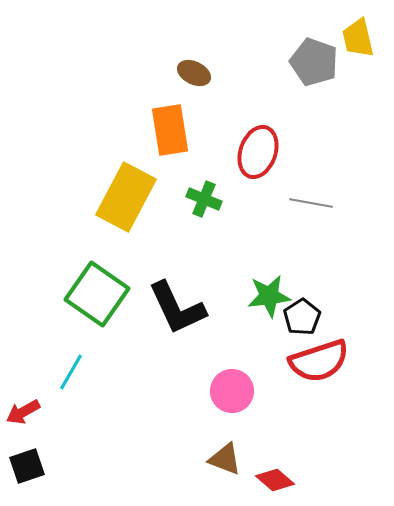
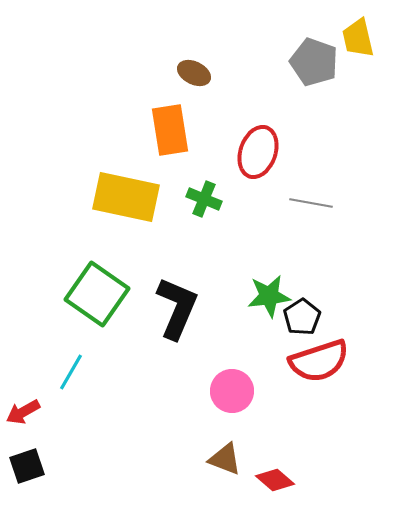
yellow rectangle: rotated 74 degrees clockwise
black L-shape: rotated 132 degrees counterclockwise
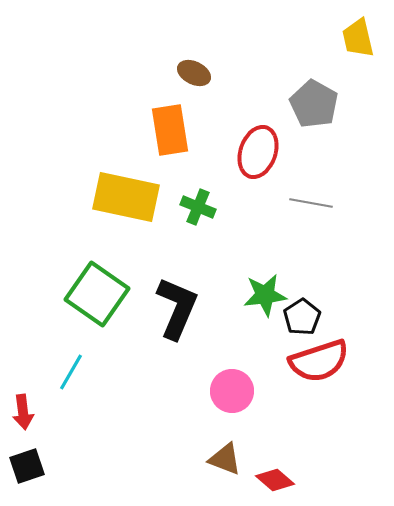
gray pentagon: moved 42 px down; rotated 9 degrees clockwise
green cross: moved 6 px left, 8 px down
green star: moved 4 px left, 1 px up
red arrow: rotated 68 degrees counterclockwise
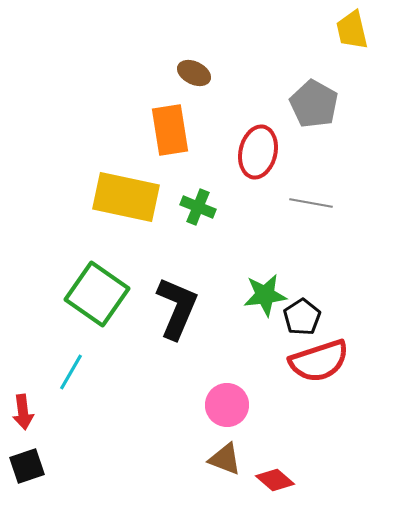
yellow trapezoid: moved 6 px left, 8 px up
red ellipse: rotated 6 degrees counterclockwise
pink circle: moved 5 px left, 14 px down
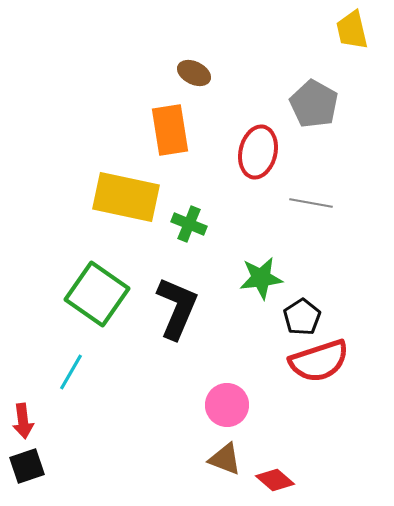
green cross: moved 9 px left, 17 px down
green star: moved 4 px left, 17 px up
red arrow: moved 9 px down
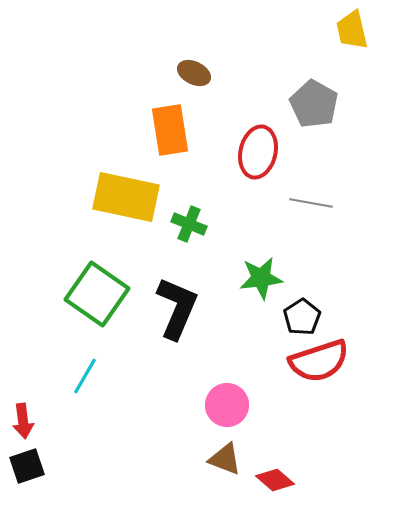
cyan line: moved 14 px right, 4 px down
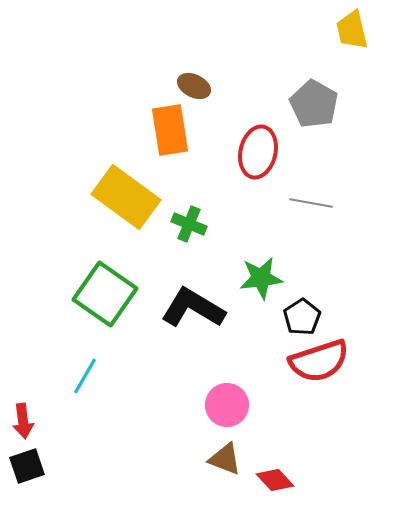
brown ellipse: moved 13 px down
yellow rectangle: rotated 24 degrees clockwise
green square: moved 8 px right
black L-shape: moved 16 px right; rotated 82 degrees counterclockwise
red diamond: rotated 6 degrees clockwise
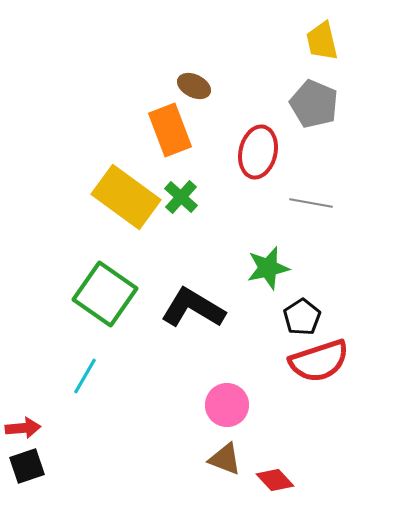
yellow trapezoid: moved 30 px left, 11 px down
gray pentagon: rotated 6 degrees counterclockwise
orange rectangle: rotated 12 degrees counterclockwise
green cross: moved 8 px left, 27 px up; rotated 20 degrees clockwise
green star: moved 7 px right, 10 px up; rotated 6 degrees counterclockwise
red arrow: moved 7 px down; rotated 88 degrees counterclockwise
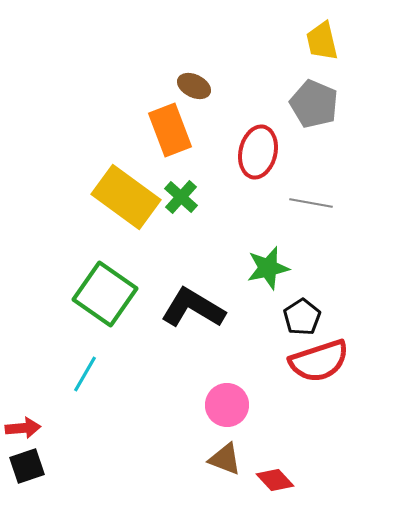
cyan line: moved 2 px up
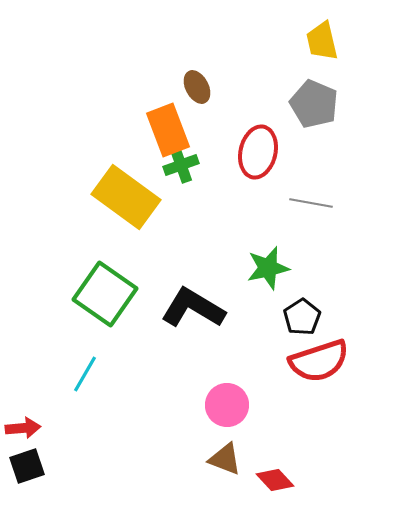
brown ellipse: moved 3 px right, 1 px down; rotated 36 degrees clockwise
orange rectangle: moved 2 px left
green cross: moved 32 px up; rotated 28 degrees clockwise
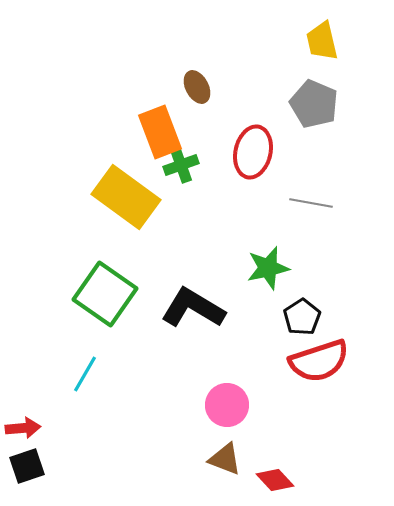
orange rectangle: moved 8 px left, 2 px down
red ellipse: moved 5 px left
